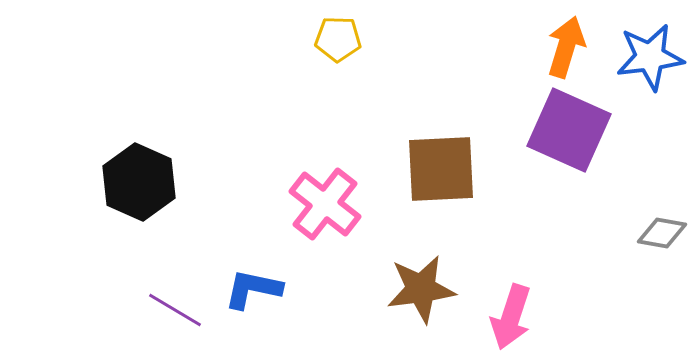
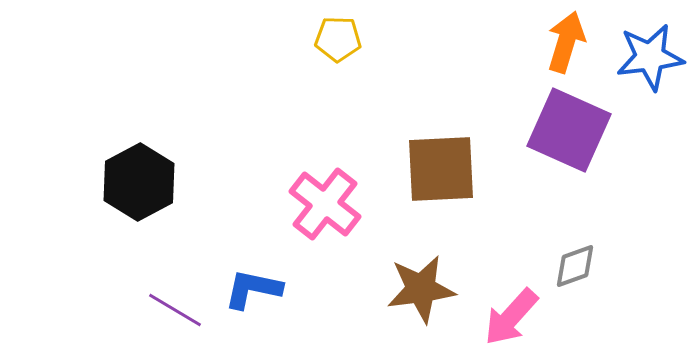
orange arrow: moved 5 px up
black hexagon: rotated 8 degrees clockwise
gray diamond: moved 87 px left, 33 px down; rotated 30 degrees counterclockwise
pink arrow: rotated 24 degrees clockwise
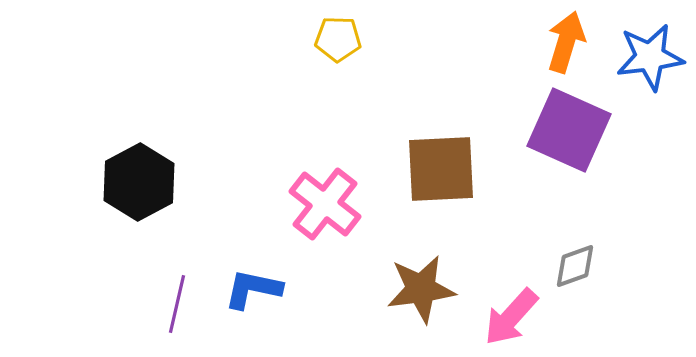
purple line: moved 2 px right, 6 px up; rotated 72 degrees clockwise
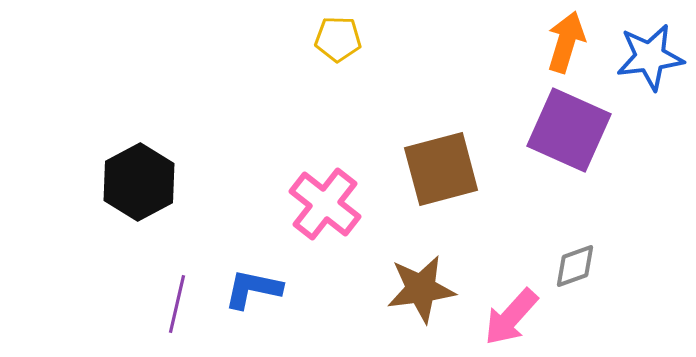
brown square: rotated 12 degrees counterclockwise
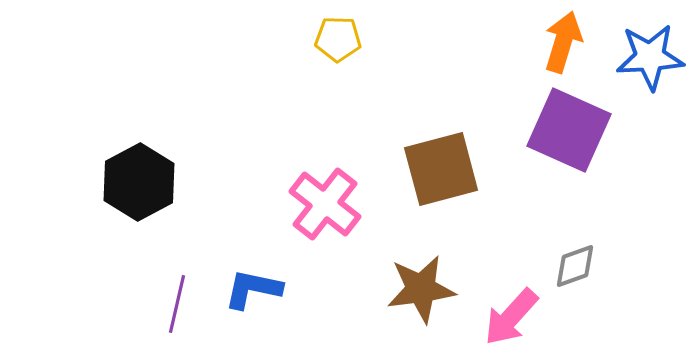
orange arrow: moved 3 px left
blue star: rotated 4 degrees clockwise
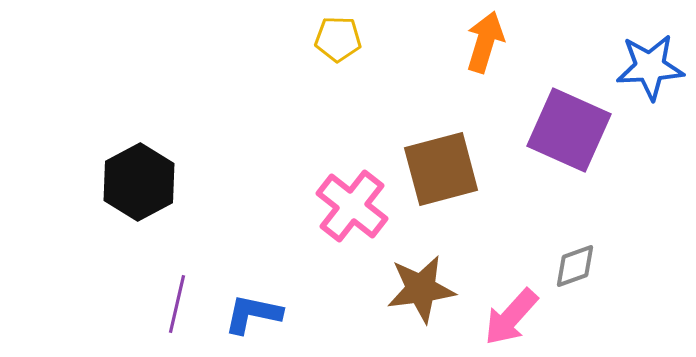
orange arrow: moved 78 px left
blue star: moved 10 px down
pink cross: moved 27 px right, 2 px down
blue L-shape: moved 25 px down
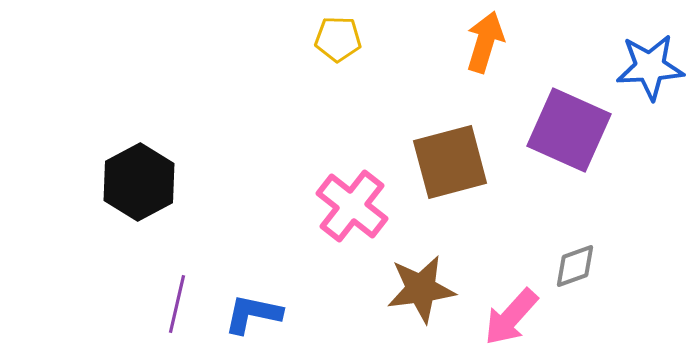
brown square: moved 9 px right, 7 px up
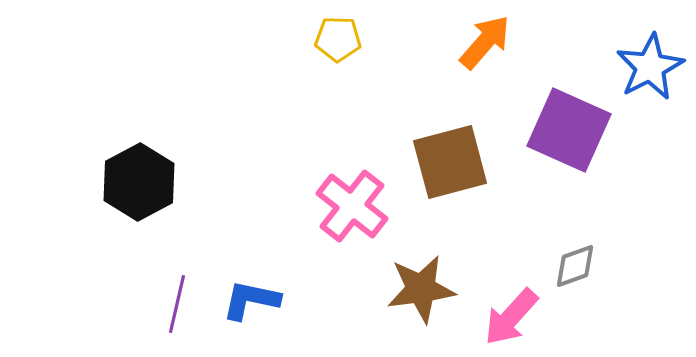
orange arrow: rotated 24 degrees clockwise
blue star: rotated 24 degrees counterclockwise
blue L-shape: moved 2 px left, 14 px up
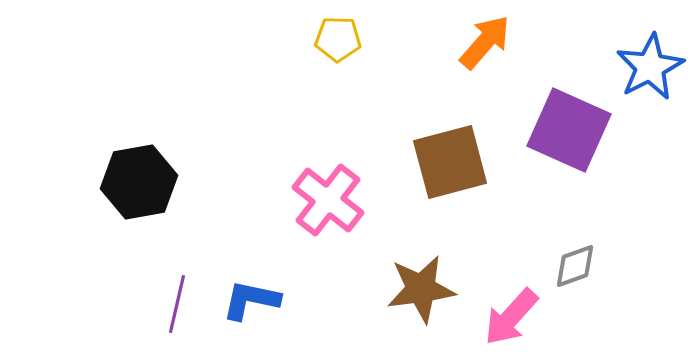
black hexagon: rotated 18 degrees clockwise
pink cross: moved 24 px left, 6 px up
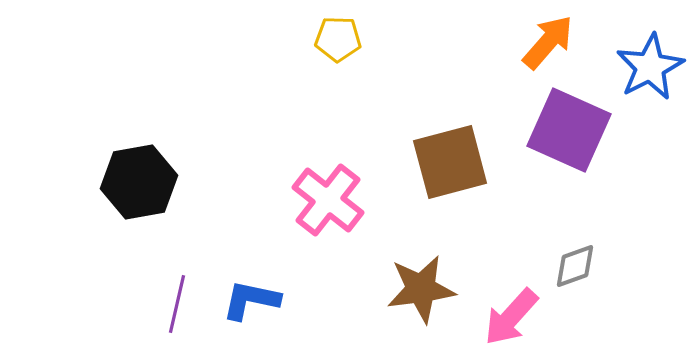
orange arrow: moved 63 px right
